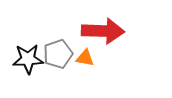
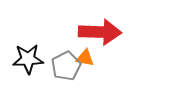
red arrow: moved 3 px left, 1 px down
gray pentagon: moved 8 px right, 12 px down; rotated 8 degrees counterclockwise
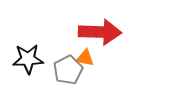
gray pentagon: moved 2 px right, 4 px down
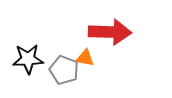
red arrow: moved 10 px right
gray pentagon: moved 4 px left; rotated 24 degrees counterclockwise
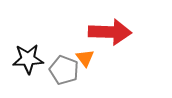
orange triangle: rotated 42 degrees clockwise
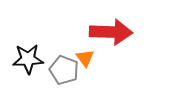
red arrow: moved 1 px right
